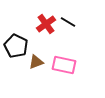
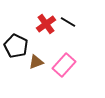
pink rectangle: rotated 60 degrees counterclockwise
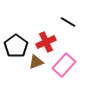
red cross: moved 18 px down; rotated 12 degrees clockwise
black pentagon: rotated 10 degrees clockwise
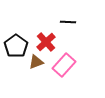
black line: rotated 28 degrees counterclockwise
red cross: rotated 18 degrees counterclockwise
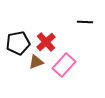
black line: moved 17 px right
black pentagon: moved 2 px right, 3 px up; rotated 25 degrees clockwise
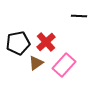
black line: moved 6 px left, 6 px up
brown triangle: moved 1 px down; rotated 14 degrees counterclockwise
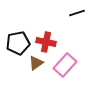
black line: moved 2 px left, 3 px up; rotated 21 degrees counterclockwise
red cross: rotated 36 degrees counterclockwise
pink rectangle: moved 1 px right
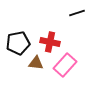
red cross: moved 4 px right
brown triangle: rotated 42 degrees clockwise
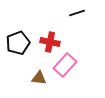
black pentagon: rotated 10 degrees counterclockwise
brown triangle: moved 3 px right, 15 px down
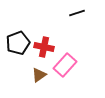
red cross: moved 6 px left, 5 px down
brown triangle: moved 3 px up; rotated 42 degrees counterclockwise
